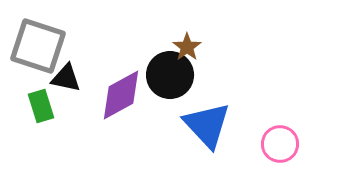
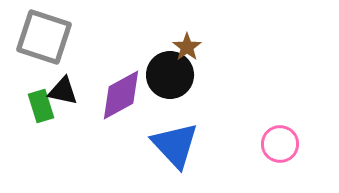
gray square: moved 6 px right, 9 px up
black triangle: moved 3 px left, 13 px down
blue triangle: moved 32 px left, 20 px down
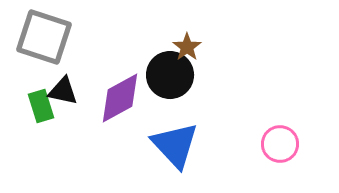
purple diamond: moved 1 px left, 3 px down
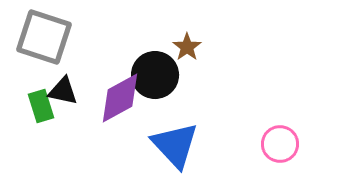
black circle: moved 15 px left
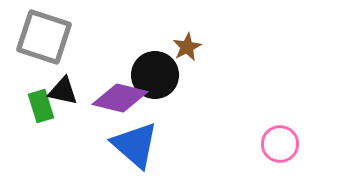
brown star: rotated 8 degrees clockwise
purple diamond: rotated 42 degrees clockwise
blue triangle: moved 40 px left; rotated 6 degrees counterclockwise
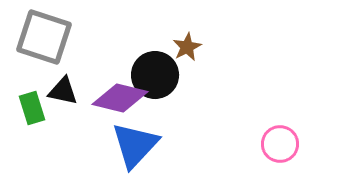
green rectangle: moved 9 px left, 2 px down
blue triangle: rotated 32 degrees clockwise
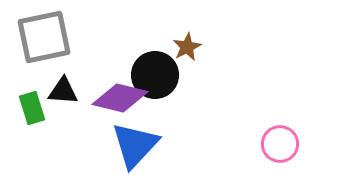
gray square: rotated 30 degrees counterclockwise
black triangle: rotated 8 degrees counterclockwise
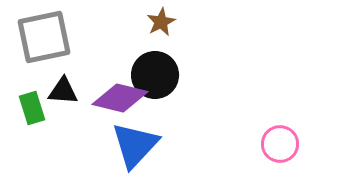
brown star: moved 26 px left, 25 px up
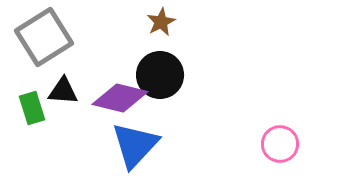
gray square: rotated 20 degrees counterclockwise
black circle: moved 5 px right
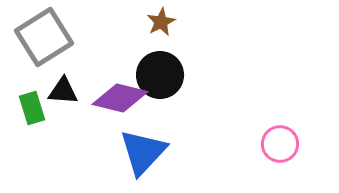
blue triangle: moved 8 px right, 7 px down
